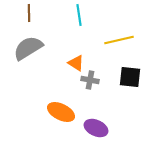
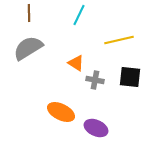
cyan line: rotated 35 degrees clockwise
gray cross: moved 5 px right
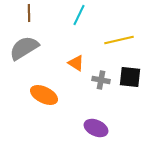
gray semicircle: moved 4 px left
gray cross: moved 6 px right
orange ellipse: moved 17 px left, 17 px up
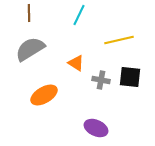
gray semicircle: moved 6 px right, 1 px down
orange ellipse: rotated 56 degrees counterclockwise
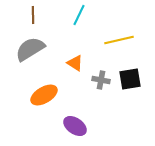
brown line: moved 4 px right, 2 px down
orange triangle: moved 1 px left
black square: moved 2 px down; rotated 15 degrees counterclockwise
purple ellipse: moved 21 px left, 2 px up; rotated 10 degrees clockwise
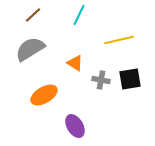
brown line: rotated 48 degrees clockwise
purple ellipse: rotated 25 degrees clockwise
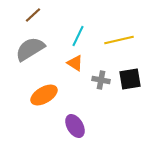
cyan line: moved 1 px left, 21 px down
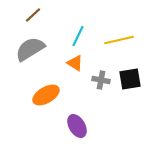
orange ellipse: moved 2 px right
purple ellipse: moved 2 px right
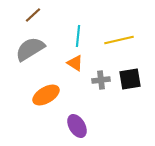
cyan line: rotated 20 degrees counterclockwise
gray cross: rotated 18 degrees counterclockwise
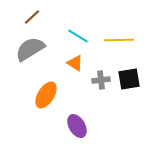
brown line: moved 1 px left, 2 px down
cyan line: rotated 65 degrees counterclockwise
yellow line: rotated 12 degrees clockwise
black square: moved 1 px left
orange ellipse: rotated 28 degrees counterclockwise
